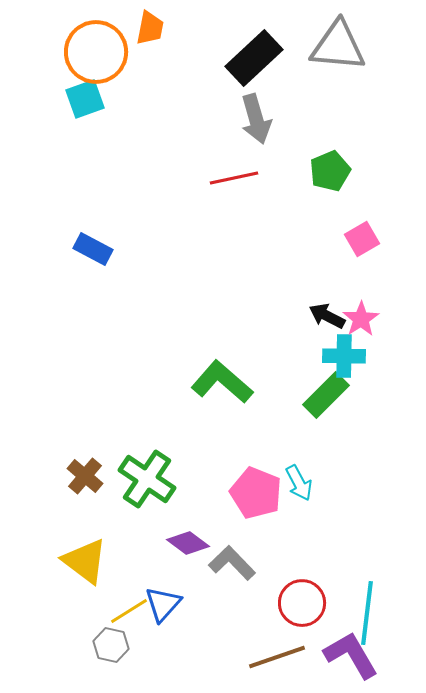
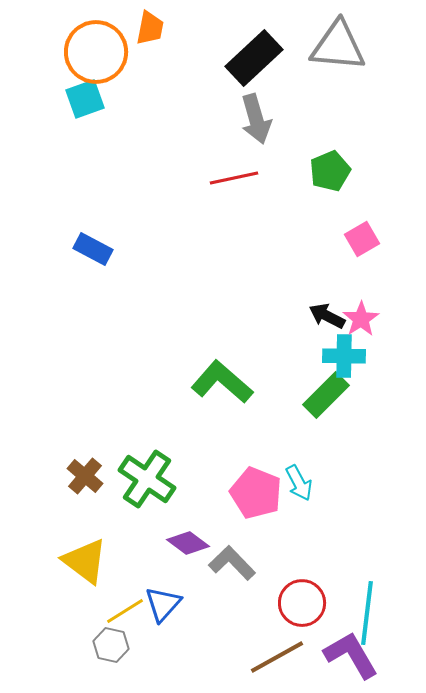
yellow line: moved 4 px left
brown line: rotated 10 degrees counterclockwise
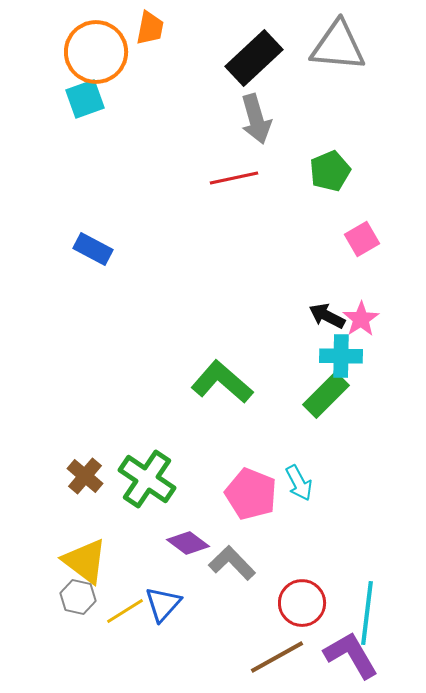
cyan cross: moved 3 px left
pink pentagon: moved 5 px left, 1 px down
gray hexagon: moved 33 px left, 48 px up
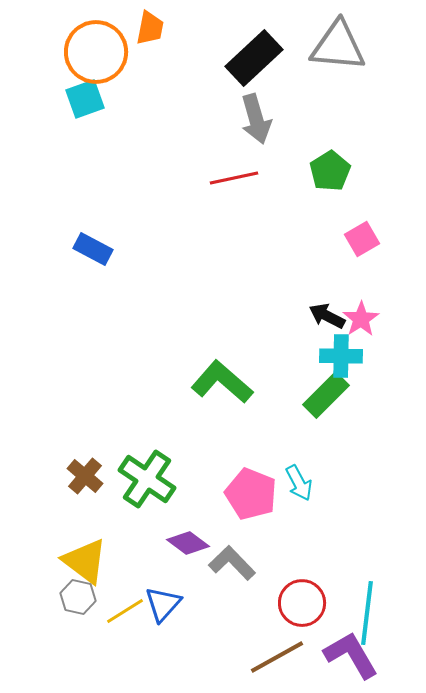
green pentagon: rotated 9 degrees counterclockwise
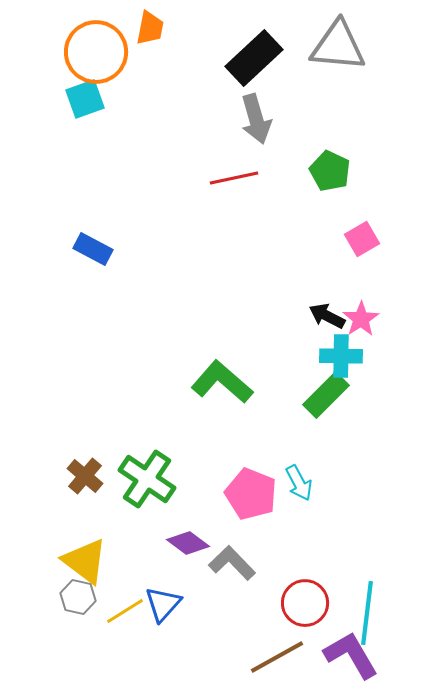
green pentagon: rotated 15 degrees counterclockwise
red circle: moved 3 px right
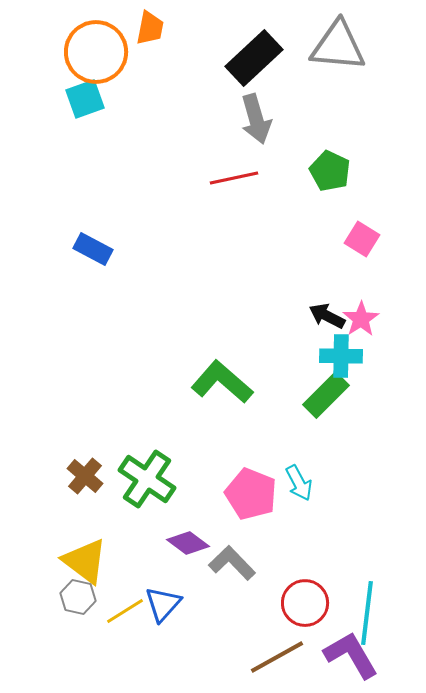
pink square: rotated 28 degrees counterclockwise
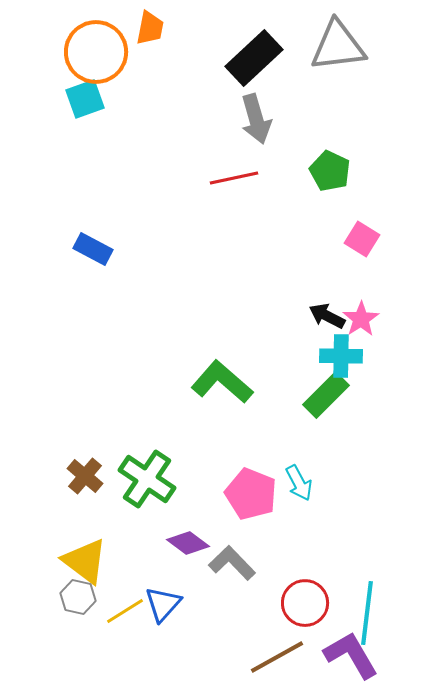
gray triangle: rotated 12 degrees counterclockwise
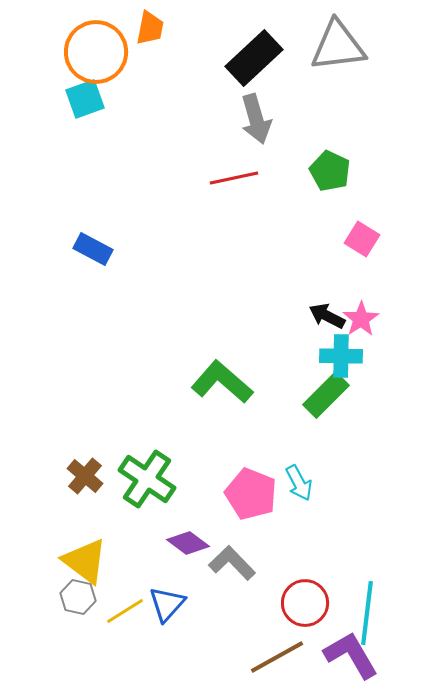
blue triangle: moved 4 px right
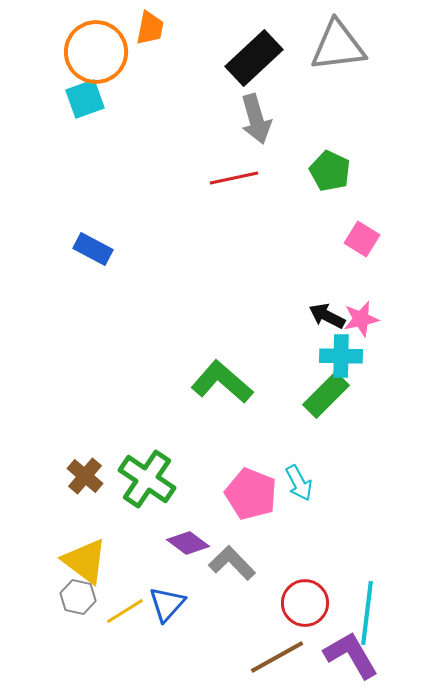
pink star: rotated 21 degrees clockwise
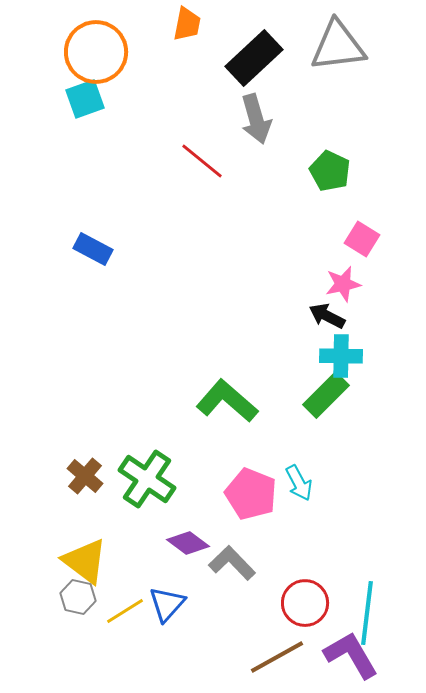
orange trapezoid: moved 37 px right, 4 px up
red line: moved 32 px left, 17 px up; rotated 51 degrees clockwise
pink star: moved 18 px left, 35 px up
green L-shape: moved 5 px right, 19 px down
